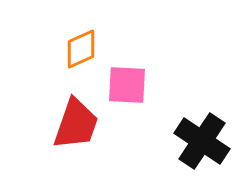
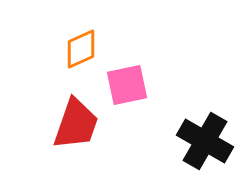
pink square: rotated 15 degrees counterclockwise
black cross: moved 3 px right; rotated 4 degrees counterclockwise
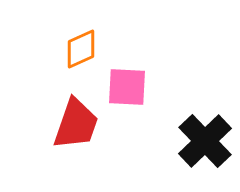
pink square: moved 2 px down; rotated 15 degrees clockwise
black cross: rotated 16 degrees clockwise
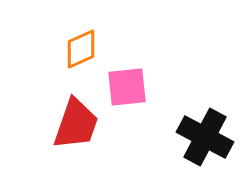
pink square: rotated 9 degrees counterclockwise
black cross: moved 4 px up; rotated 18 degrees counterclockwise
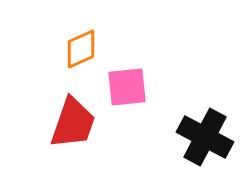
red trapezoid: moved 3 px left, 1 px up
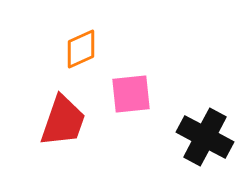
pink square: moved 4 px right, 7 px down
red trapezoid: moved 10 px left, 2 px up
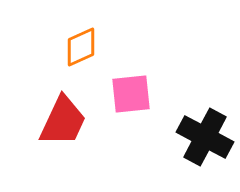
orange diamond: moved 2 px up
red trapezoid: rotated 6 degrees clockwise
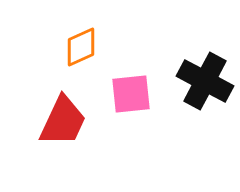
black cross: moved 56 px up
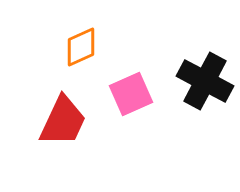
pink square: rotated 18 degrees counterclockwise
